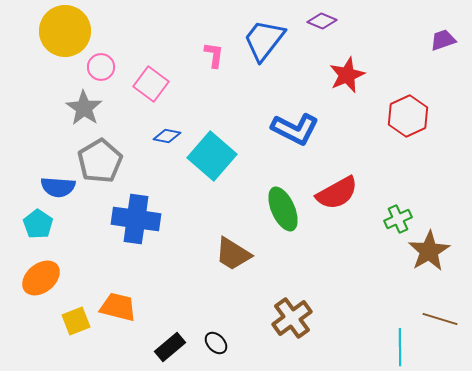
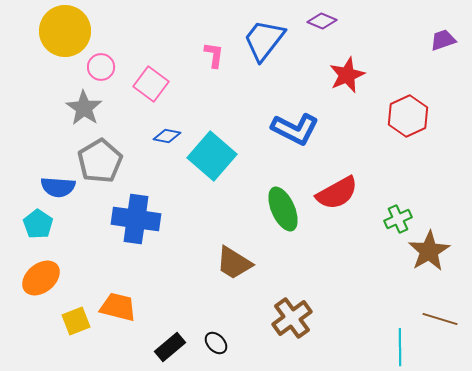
brown trapezoid: moved 1 px right, 9 px down
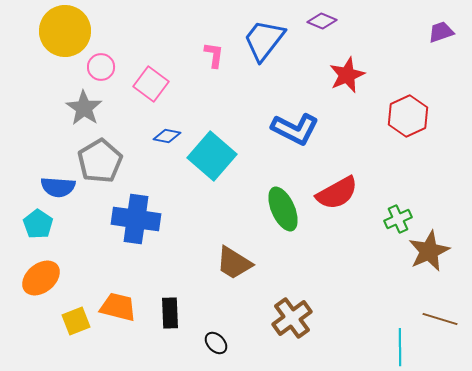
purple trapezoid: moved 2 px left, 8 px up
brown star: rotated 6 degrees clockwise
black rectangle: moved 34 px up; rotated 52 degrees counterclockwise
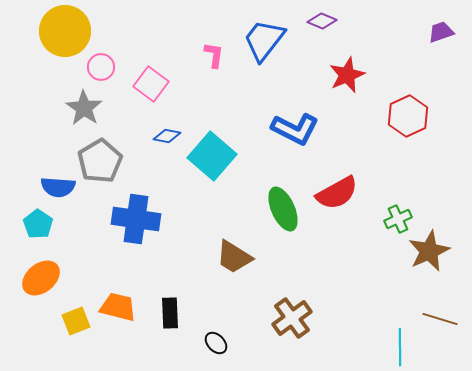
brown trapezoid: moved 6 px up
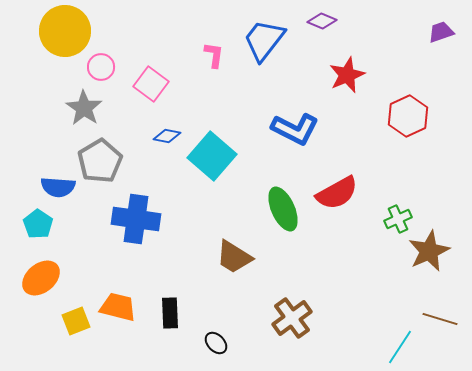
cyan line: rotated 33 degrees clockwise
